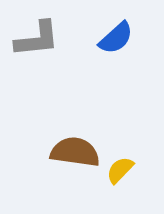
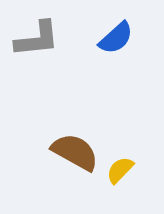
brown semicircle: rotated 21 degrees clockwise
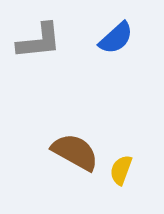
gray L-shape: moved 2 px right, 2 px down
yellow semicircle: moved 1 px right; rotated 24 degrees counterclockwise
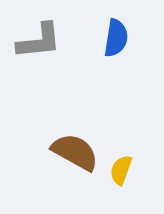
blue semicircle: rotated 39 degrees counterclockwise
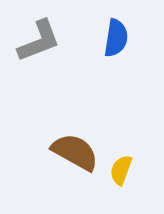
gray L-shape: rotated 15 degrees counterclockwise
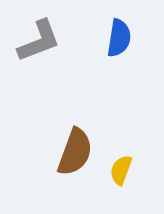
blue semicircle: moved 3 px right
brown semicircle: rotated 81 degrees clockwise
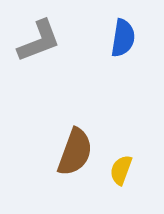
blue semicircle: moved 4 px right
